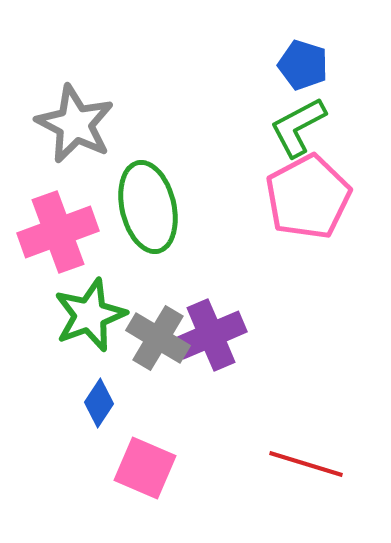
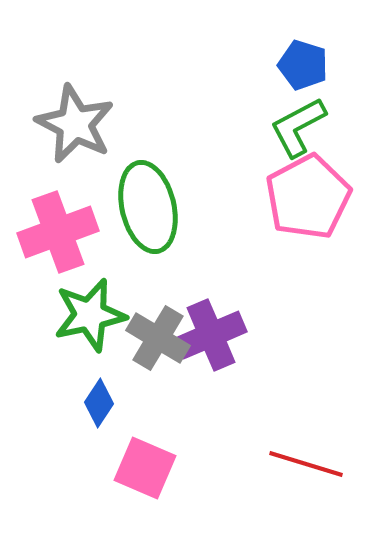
green star: rotated 8 degrees clockwise
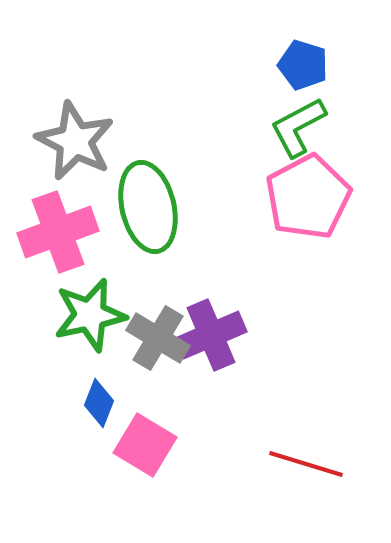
gray star: moved 17 px down
blue diamond: rotated 12 degrees counterclockwise
pink square: moved 23 px up; rotated 8 degrees clockwise
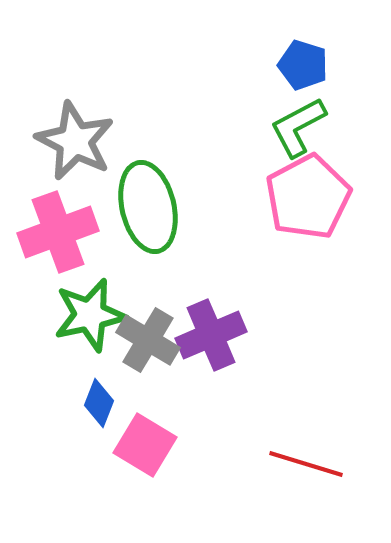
gray cross: moved 10 px left, 2 px down
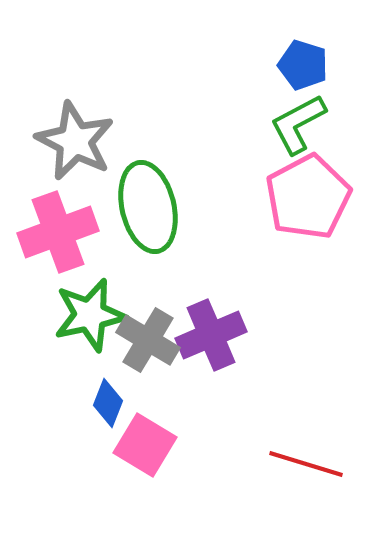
green L-shape: moved 3 px up
blue diamond: moved 9 px right
